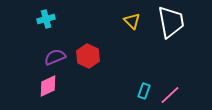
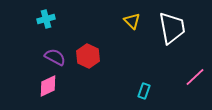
white trapezoid: moved 1 px right, 6 px down
purple semicircle: rotated 50 degrees clockwise
pink line: moved 25 px right, 18 px up
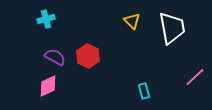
cyan rectangle: rotated 35 degrees counterclockwise
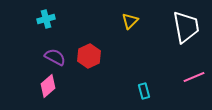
yellow triangle: moved 2 px left; rotated 30 degrees clockwise
white trapezoid: moved 14 px right, 1 px up
red hexagon: moved 1 px right; rotated 10 degrees clockwise
pink line: moved 1 px left; rotated 20 degrees clockwise
pink diamond: rotated 15 degrees counterclockwise
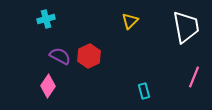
purple semicircle: moved 5 px right, 1 px up
pink line: rotated 45 degrees counterclockwise
pink diamond: rotated 15 degrees counterclockwise
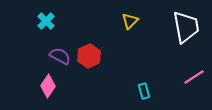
cyan cross: moved 2 px down; rotated 30 degrees counterclockwise
pink line: rotated 35 degrees clockwise
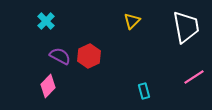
yellow triangle: moved 2 px right
pink diamond: rotated 10 degrees clockwise
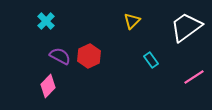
white trapezoid: rotated 116 degrees counterclockwise
cyan rectangle: moved 7 px right, 31 px up; rotated 21 degrees counterclockwise
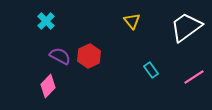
yellow triangle: rotated 24 degrees counterclockwise
cyan rectangle: moved 10 px down
